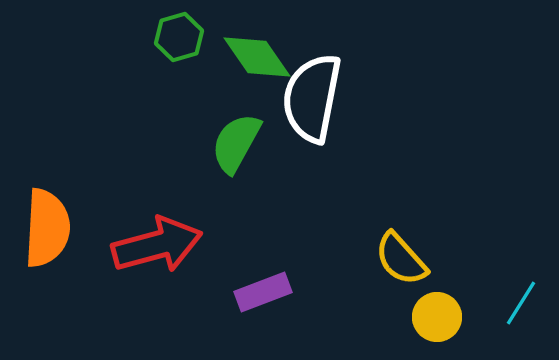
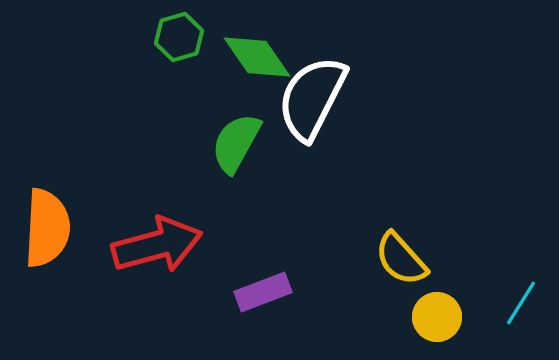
white semicircle: rotated 16 degrees clockwise
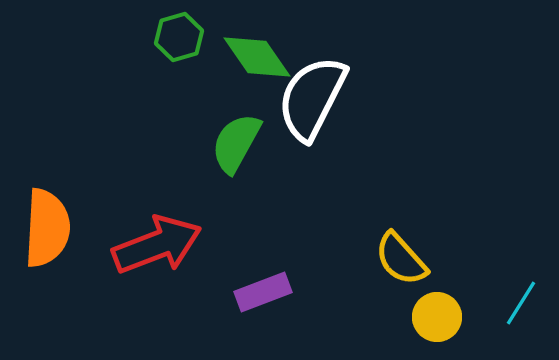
red arrow: rotated 6 degrees counterclockwise
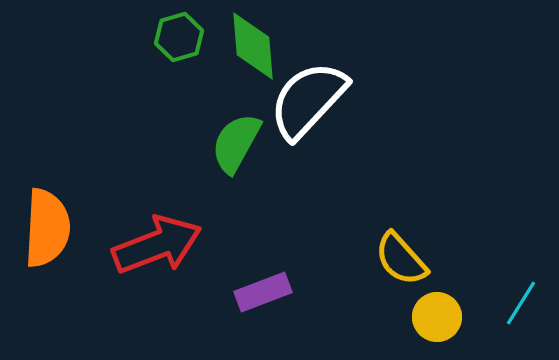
green diamond: moved 4 px left, 11 px up; rotated 30 degrees clockwise
white semicircle: moved 4 px left, 2 px down; rotated 16 degrees clockwise
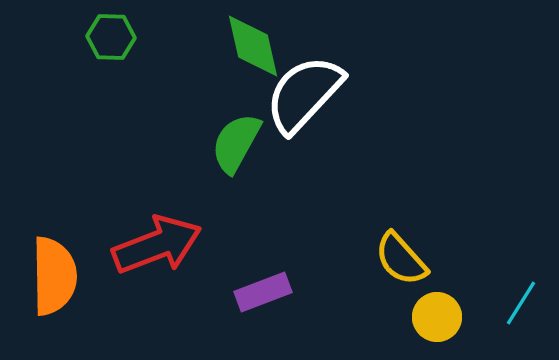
green hexagon: moved 68 px left; rotated 18 degrees clockwise
green diamond: rotated 8 degrees counterclockwise
white semicircle: moved 4 px left, 6 px up
orange semicircle: moved 7 px right, 48 px down; rotated 4 degrees counterclockwise
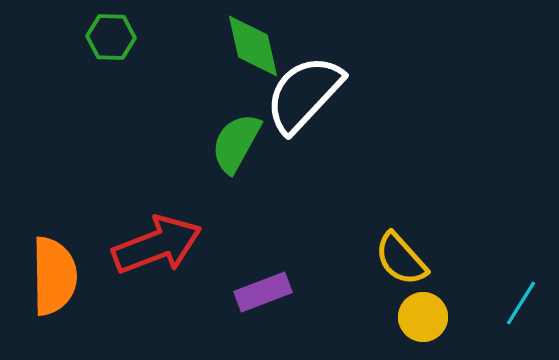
yellow circle: moved 14 px left
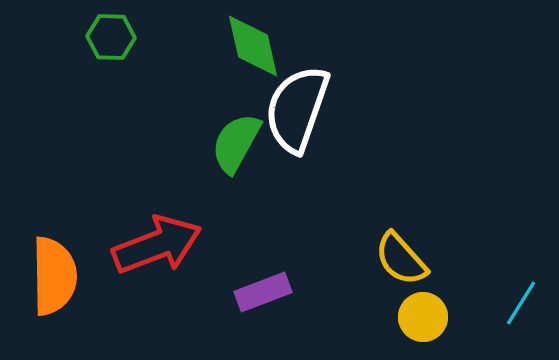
white semicircle: moved 7 px left, 15 px down; rotated 24 degrees counterclockwise
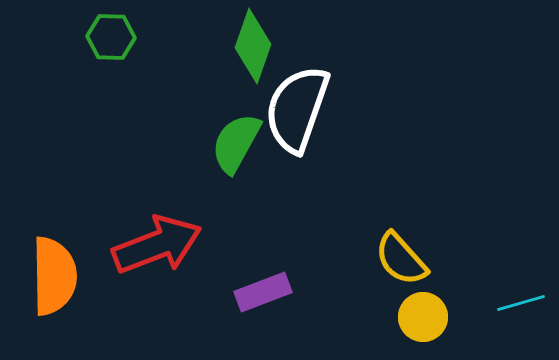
green diamond: rotated 32 degrees clockwise
cyan line: rotated 42 degrees clockwise
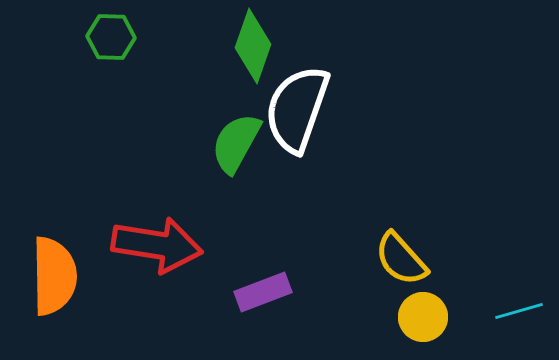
red arrow: rotated 30 degrees clockwise
cyan line: moved 2 px left, 8 px down
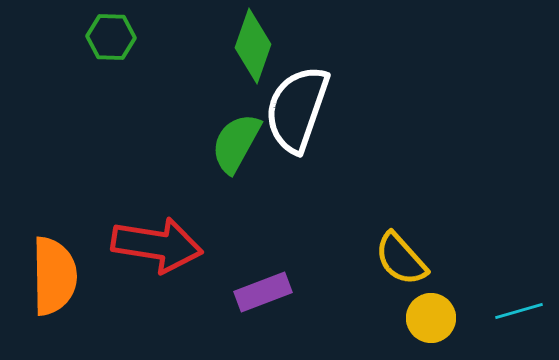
yellow circle: moved 8 px right, 1 px down
